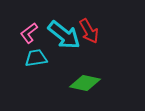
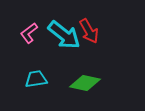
cyan trapezoid: moved 21 px down
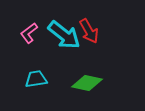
green diamond: moved 2 px right
